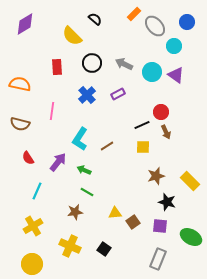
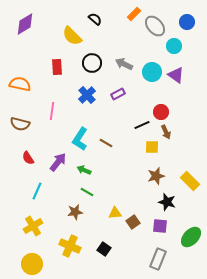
brown line at (107, 146): moved 1 px left, 3 px up; rotated 64 degrees clockwise
yellow square at (143, 147): moved 9 px right
green ellipse at (191, 237): rotated 75 degrees counterclockwise
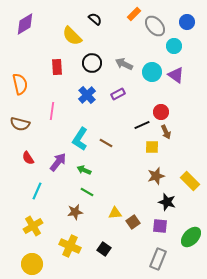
orange semicircle at (20, 84): rotated 65 degrees clockwise
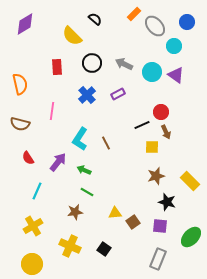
brown line at (106, 143): rotated 32 degrees clockwise
